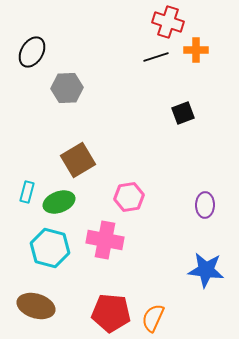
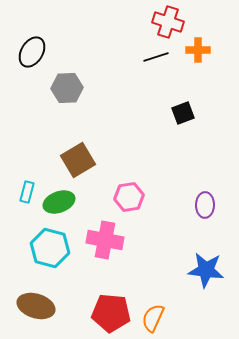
orange cross: moved 2 px right
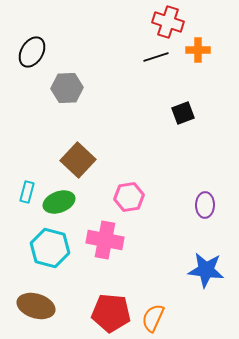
brown square: rotated 16 degrees counterclockwise
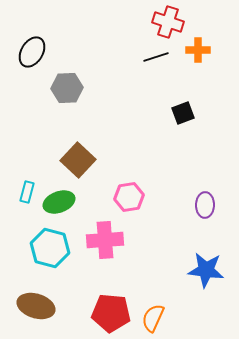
pink cross: rotated 15 degrees counterclockwise
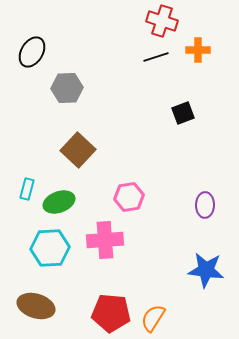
red cross: moved 6 px left, 1 px up
brown square: moved 10 px up
cyan rectangle: moved 3 px up
cyan hexagon: rotated 18 degrees counterclockwise
orange semicircle: rotated 8 degrees clockwise
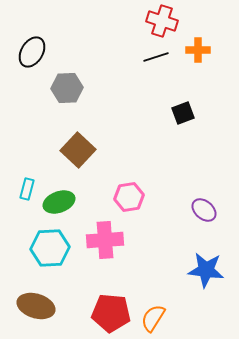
purple ellipse: moved 1 px left, 5 px down; rotated 50 degrees counterclockwise
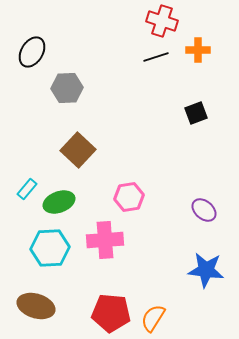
black square: moved 13 px right
cyan rectangle: rotated 25 degrees clockwise
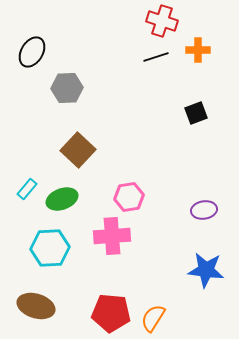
green ellipse: moved 3 px right, 3 px up
purple ellipse: rotated 50 degrees counterclockwise
pink cross: moved 7 px right, 4 px up
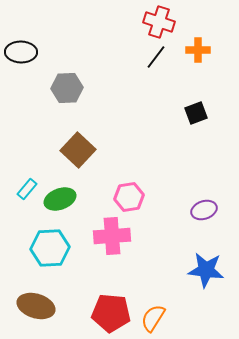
red cross: moved 3 px left, 1 px down
black ellipse: moved 11 px left; rotated 60 degrees clockwise
black line: rotated 35 degrees counterclockwise
green ellipse: moved 2 px left
purple ellipse: rotated 10 degrees counterclockwise
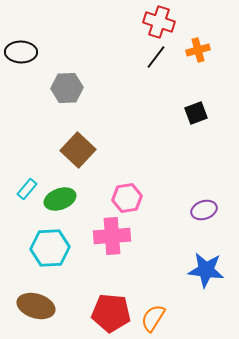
orange cross: rotated 15 degrees counterclockwise
pink hexagon: moved 2 px left, 1 px down
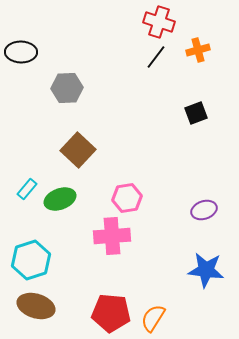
cyan hexagon: moved 19 px left, 12 px down; rotated 15 degrees counterclockwise
